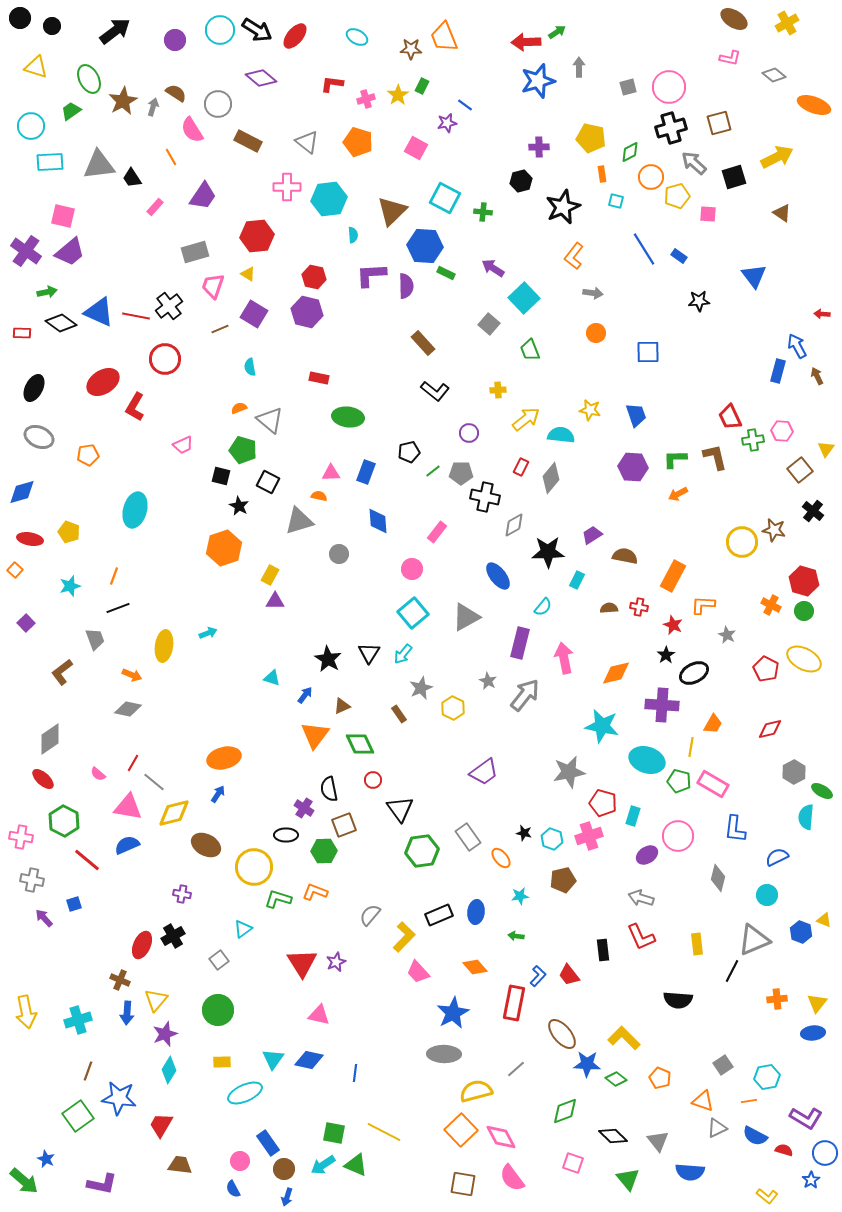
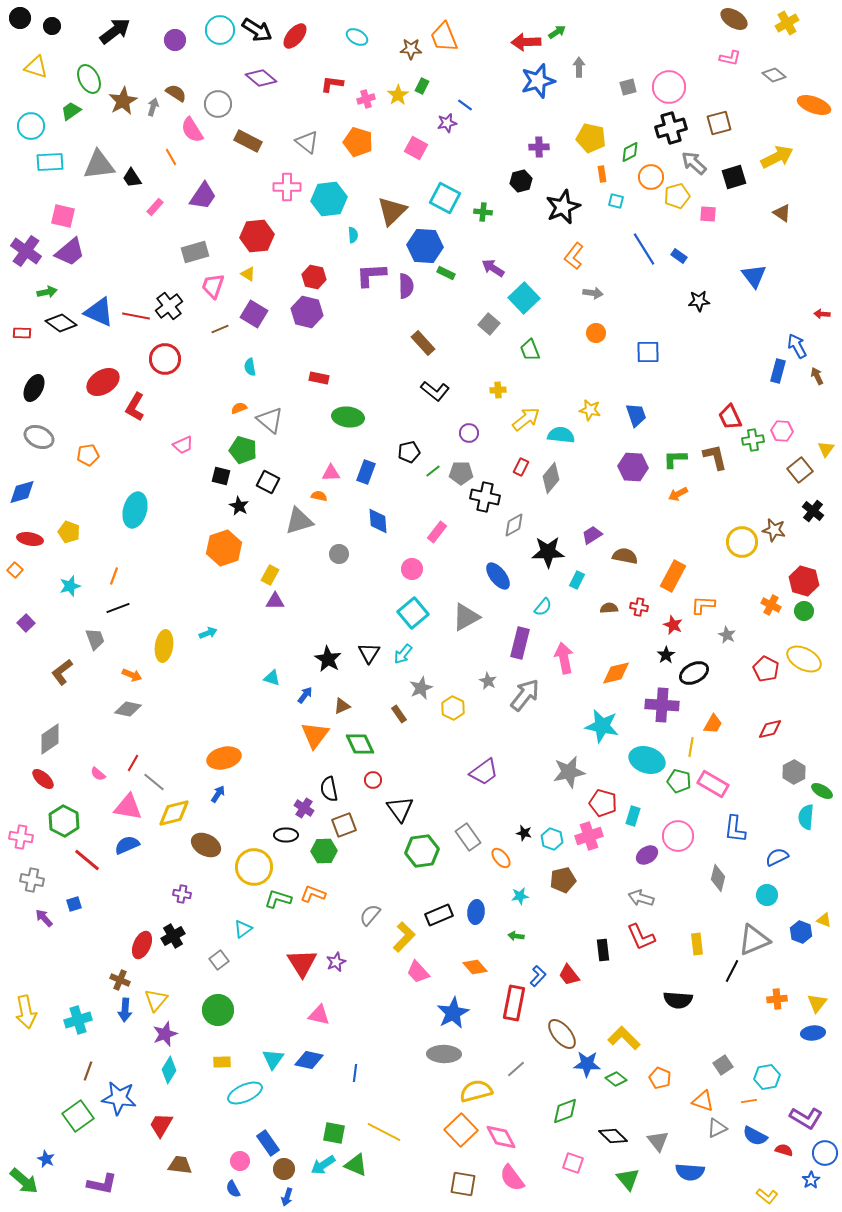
orange L-shape at (315, 892): moved 2 px left, 2 px down
blue arrow at (127, 1013): moved 2 px left, 3 px up
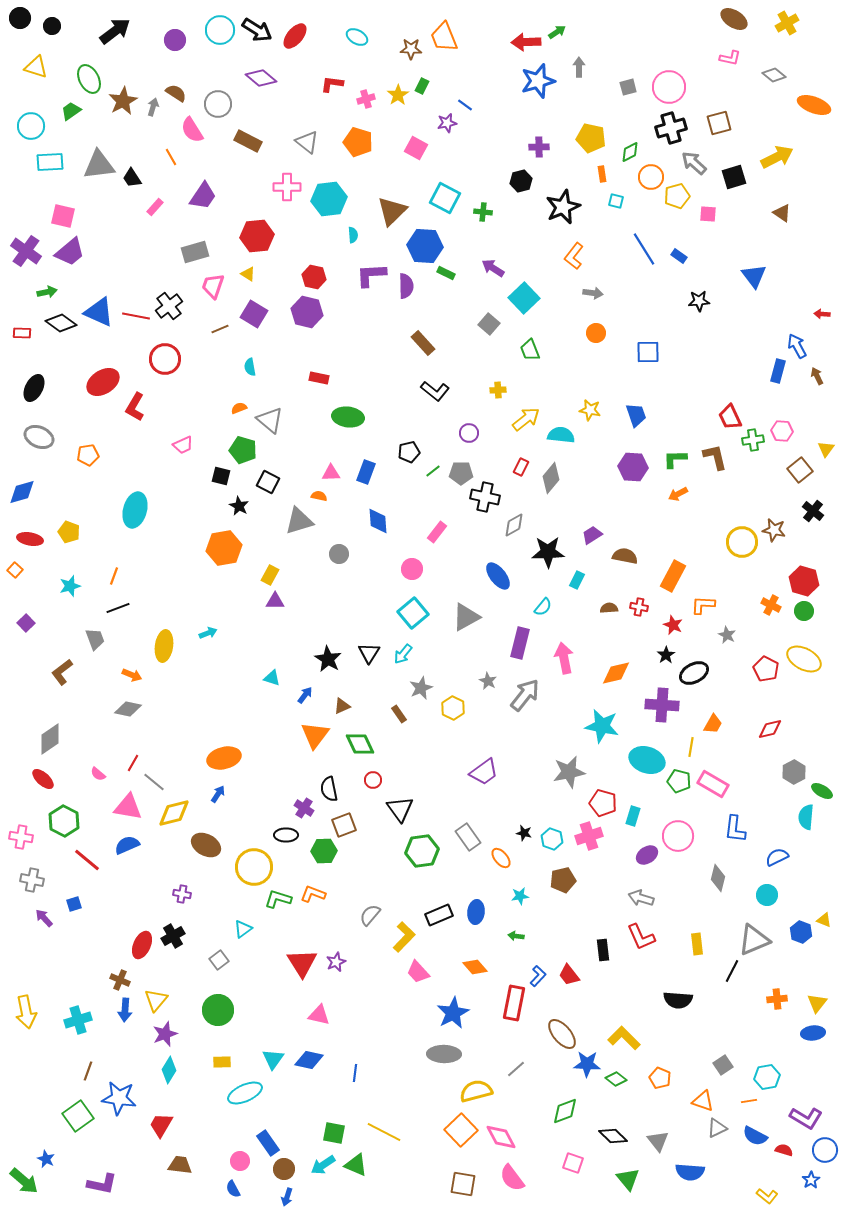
orange hexagon at (224, 548): rotated 8 degrees clockwise
blue circle at (825, 1153): moved 3 px up
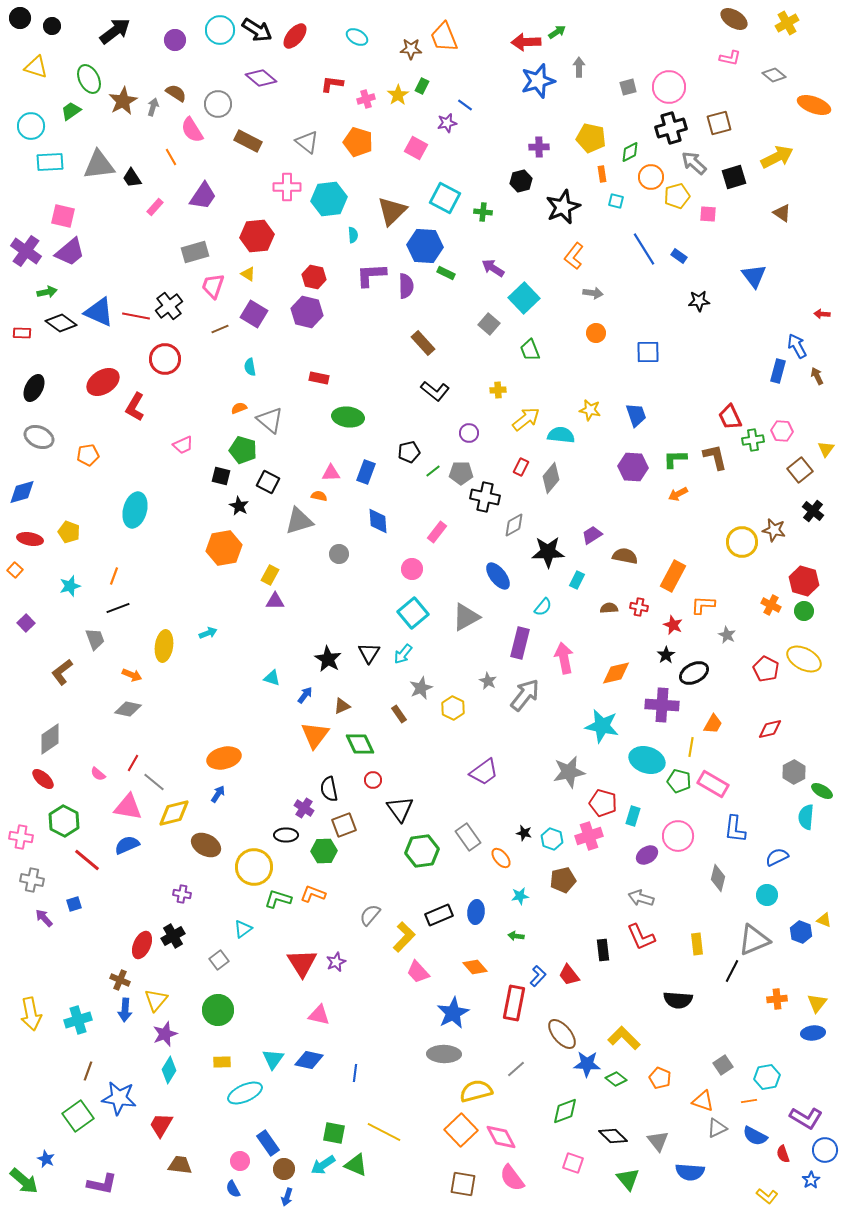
yellow arrow at (26, 1012): moved 5 px right, 2 px down
red semicircle at (784, 1150): moved 1 px left, 4 px down; rotated 126 degrees counterclockwise
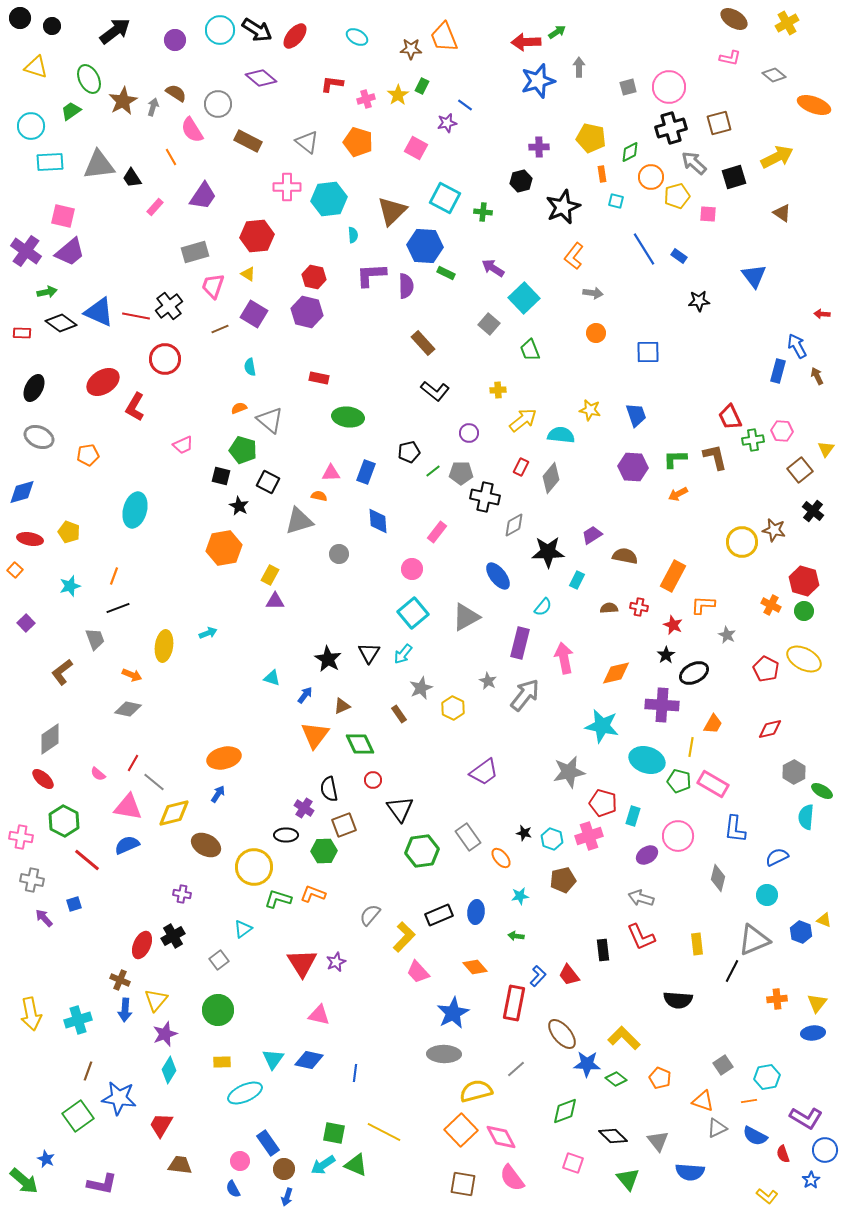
yellow arrow at (526, 419): moved 3 px left, 1 px down
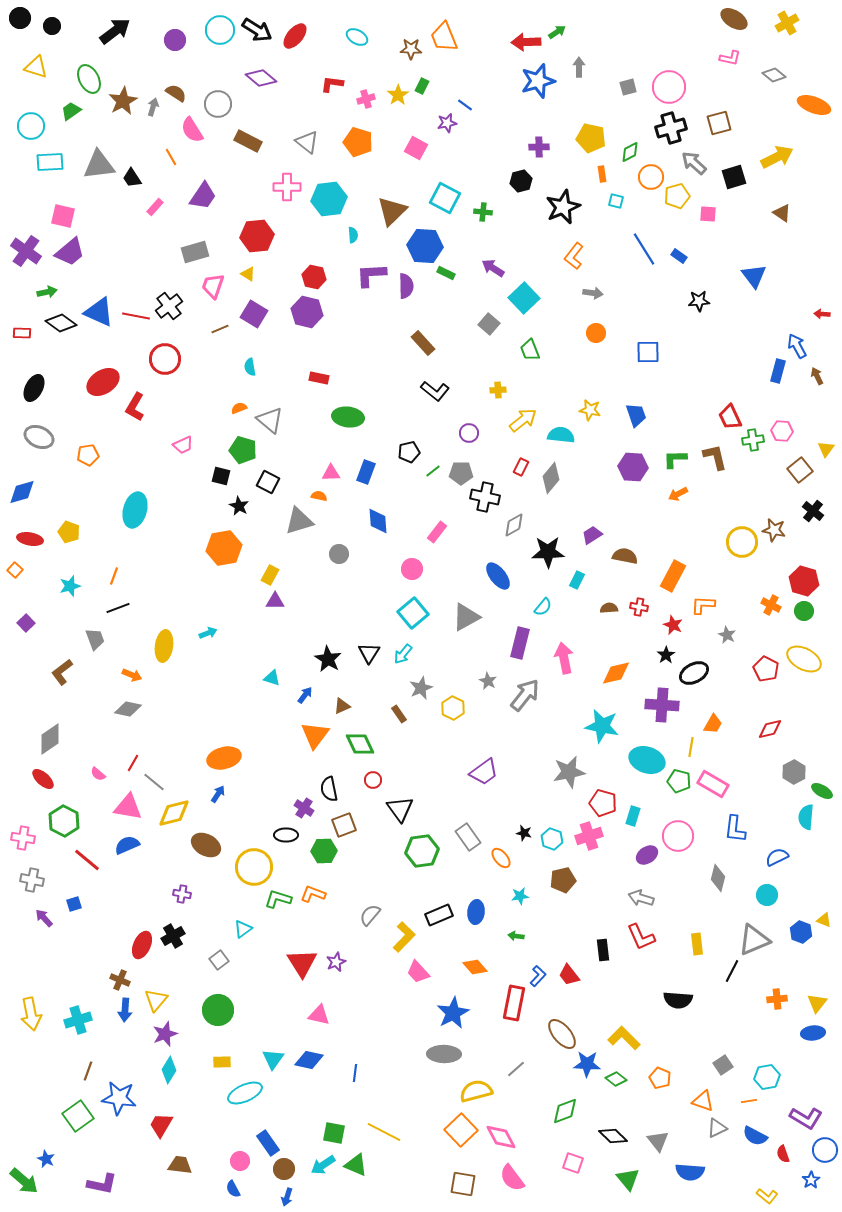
pink cross at (21, 837): moved 2 px right, 1 px down
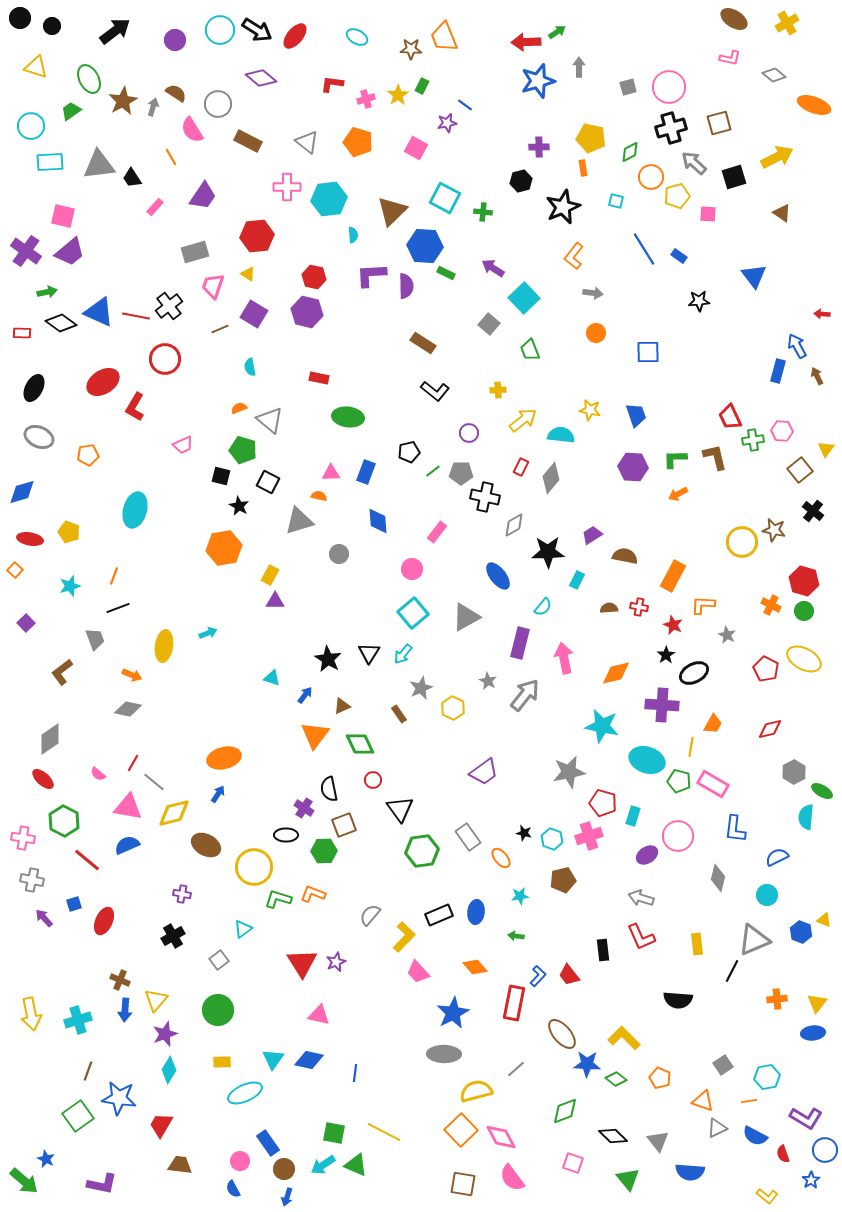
orange rectangle at (602, 174): moved 19 px left, 6 px up
brown rectangle at (423, 343): rotated 15 degrees counterclockwise
red ellipse at (142, 945): moved 38 px left, 24 px up
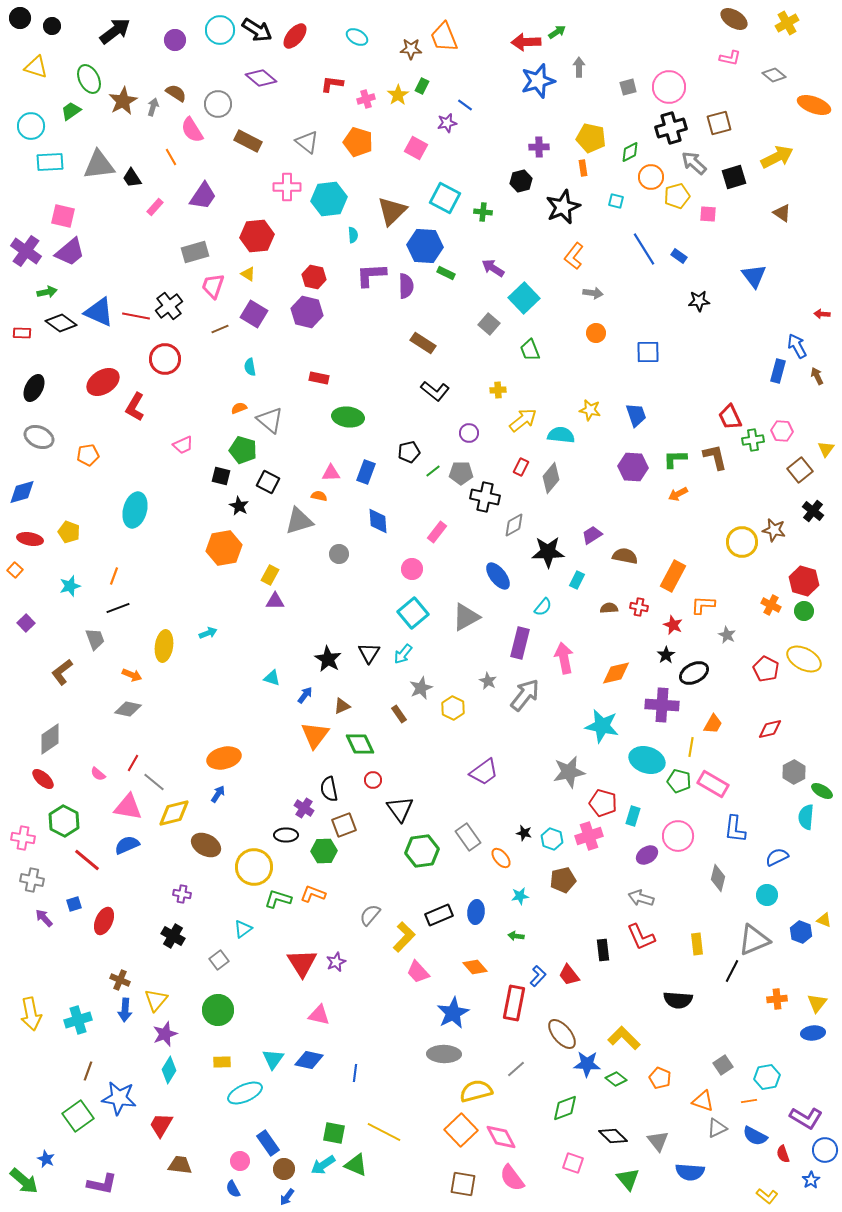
black cross at (173, 936): rotated 30 degrees counterclockwise
green diamond at (565, 1111): moved 3 px up
blue arrow at (287, 1197): rotated 18 degrees clockwise
